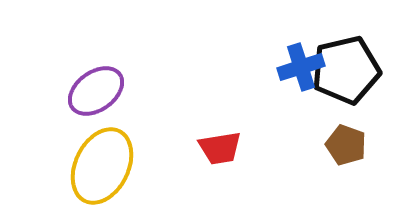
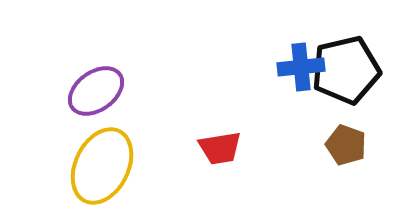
blue cross: rotated 12 degrees clockwise
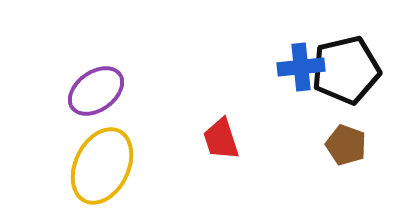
red trapezoid: moved 1 px right, 9 px up; rotated 81 degrees clockwise
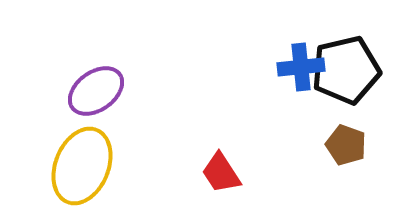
red trapezoid: moved 34 px down; rotated 15 degrees counterclockwise
yellow ellipse: moved 20 px left; rotated 4 degrees counterclockwise
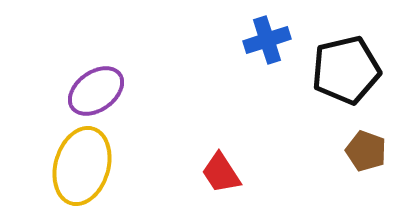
blue cross: moved 34 px left, 27 px up; rotated 12 degrees counterclockwise
brown pentagon: moved 20 px right, 6 px down
yellow ellipse: rotated 6 degrees counterclockwise
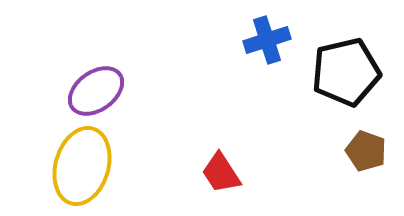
black pentagon: moved 2 px down
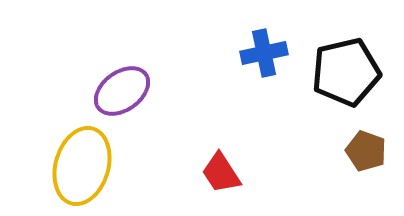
blue cross: moved 3 px left, 13 px down; rotated 6 degrees clockwise
purple ellipse: moved 26 px right
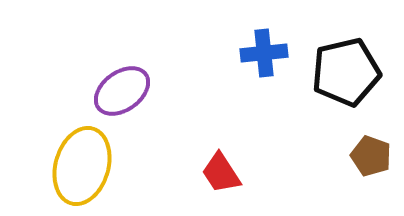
blue cross: rotated 6 degrees clockwise
brown pentagon: moved 5 px right, 5 px down
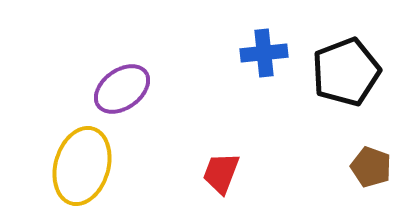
black pentagon: rotated 8 degrees counterclockwise
purple ellipse: moved 2 px up
brown pentagon: moved 11 px down
red trapezoid: rotated 54 degrees clockwise
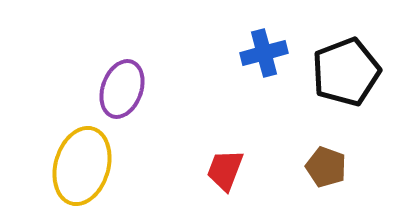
blue cross: rotated 9 degrees counterclockwise
purple ellipse: rotated 34 degrees counterclockwise
brown pentagon: moved 45 px left
red trapezoid: moved 4 px right, 3 px up
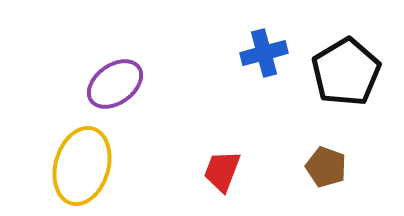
black pentagon: rotated 10 degrees counterclockwise
purple ellipse: moved 7 px left, 5 px up; rotated 34 degrees clockwise
red trapezoid: moved 3 px left, 1 px down
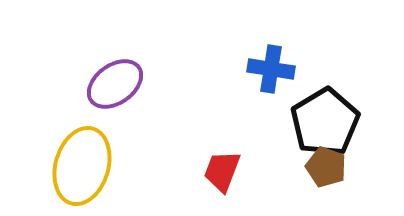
blue cross: moved 7 px right, 16 px down; rotated 24 degrees clockwise
black pentagon: moved 21 px left, 50 px down
